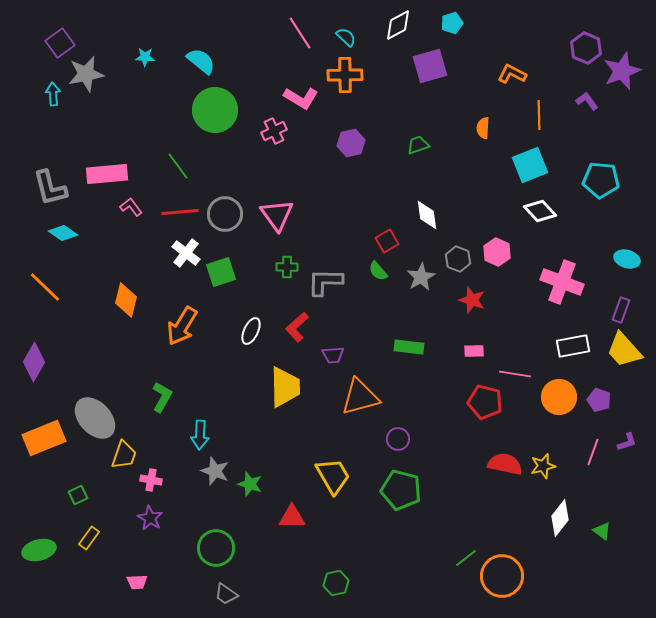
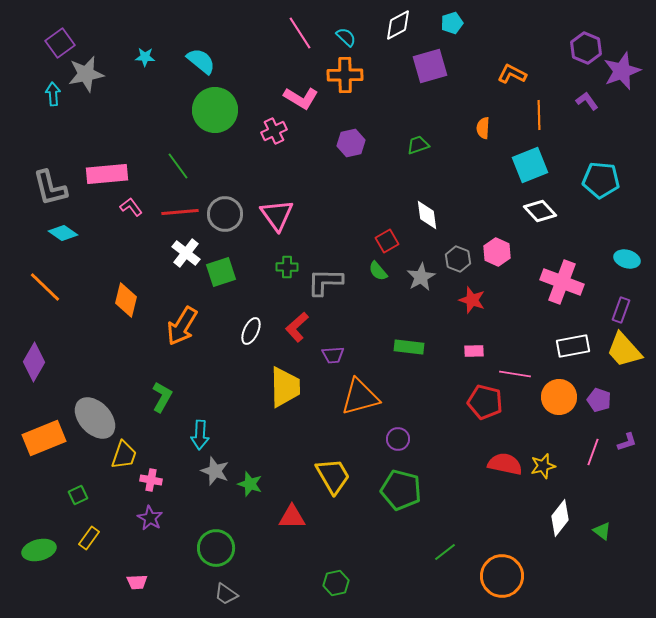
green line at (466, 558): moved 21 px left, 6 px up
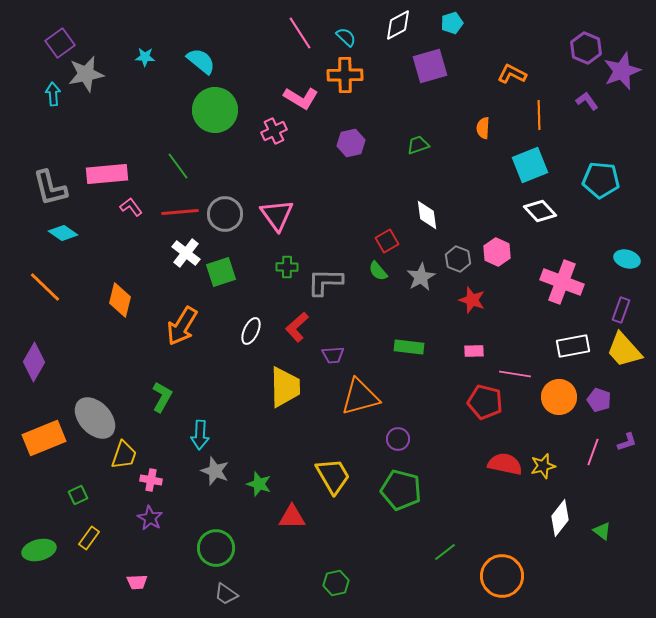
orange diamond at (126, 300): moved 6 px left
green star at (250, 484): moved 9 px right
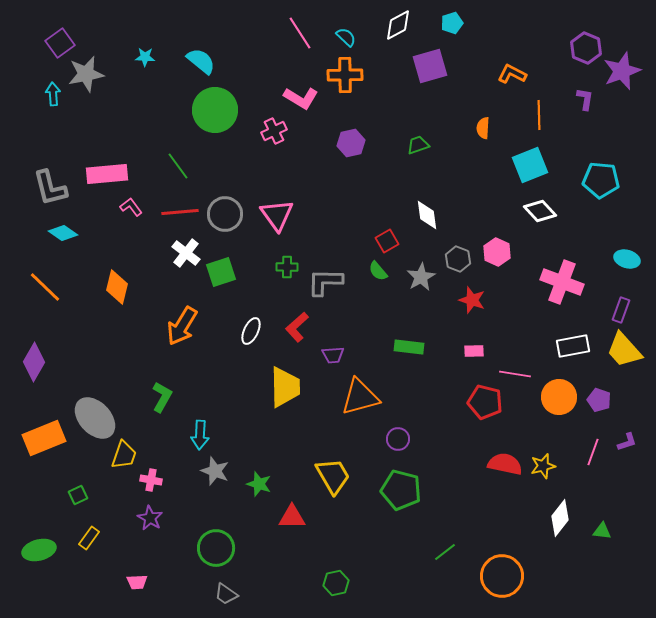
purple L-shape at (587, 101): moved 2 px left, 2 px up; rotated 45 degrees clockwise
orange diamond at (120, 300): moved 3 px left, 13 px up
green triangle at (602, 531): rotated 30 degrees counterclockwise
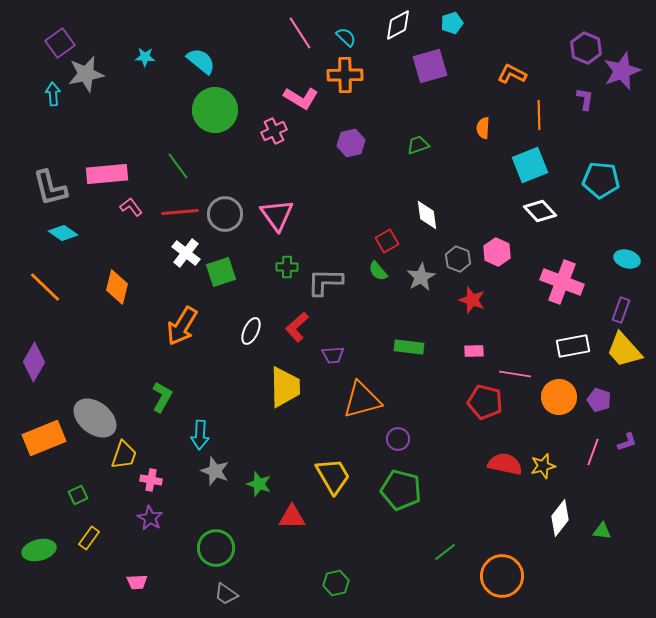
orange triangle at (360, 397): moved 2 px right, 3 px down
gray ellipse at (95, 418): rotated 9 degrees counterclockwise
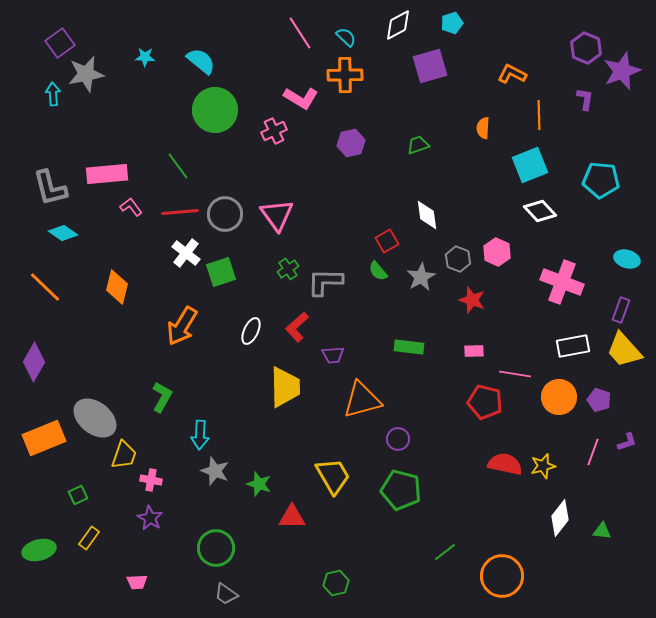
green cross at (287, 267): moved 1 px right, 2 px down; rotated 35 degrees counterclockwise
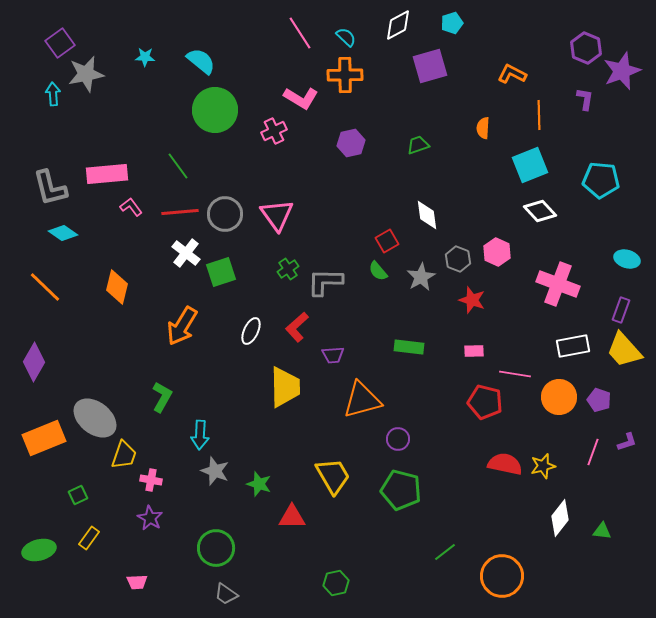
pink cross at (562, 282): moved 4 px left, 2 px down
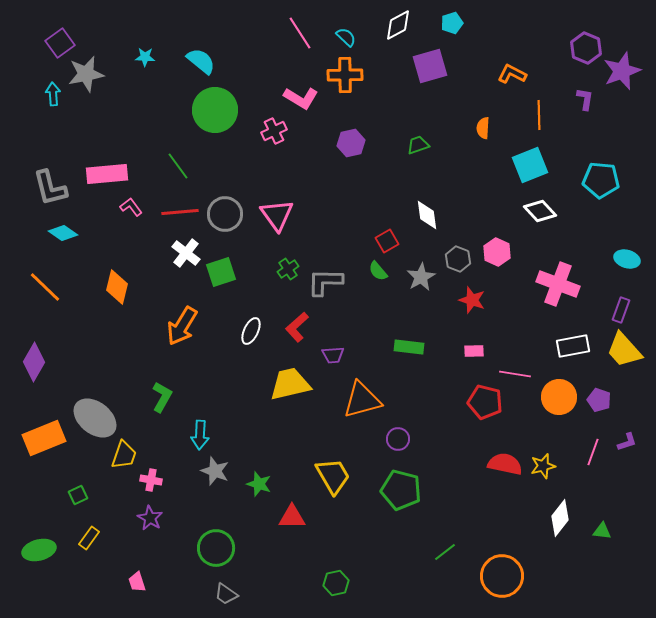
yellow trapezoid at (285, 387): moved 5 px right, 3 px up; rotated 102 degrees counterclockwise
pink trapezoid at (137, 582): rotated 75 degrees clockwise
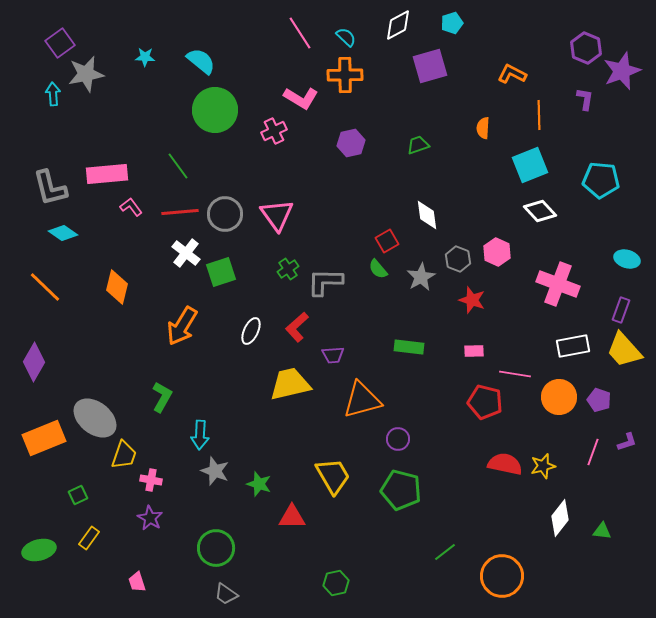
green semicircle at (378, 271): moved 2 px up
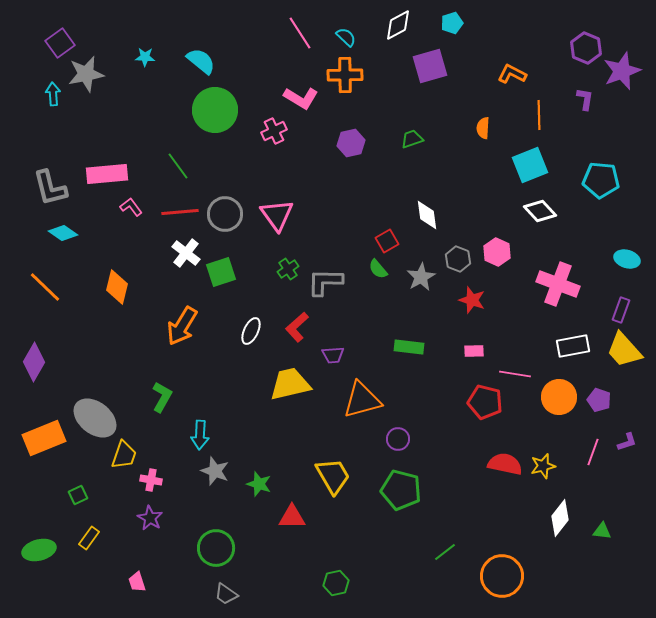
green trapezoid at (418, 145): moved 6 px left, 6 px up
